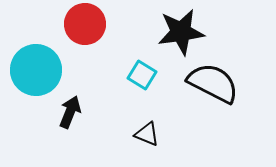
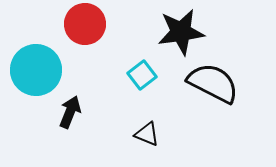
cyan square: rotated 20 degrees clockwise
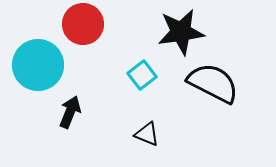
red circle: moved 2 px left
cyan circle: moved 2 px right, 5 px up
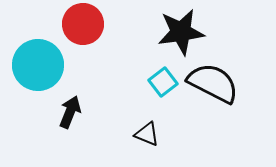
cyan square: moved 21 px right, 7 px down
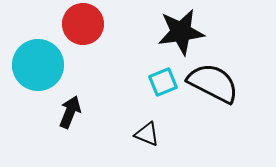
cyan square: rotated 16 degrees clockwise
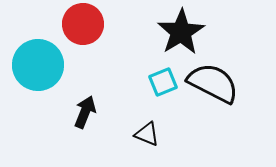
black star: rotated 24 degrees counterclockwise
black arrow: moved 15 px right
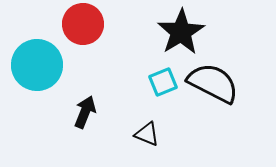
cyan circle: moved 1 px left
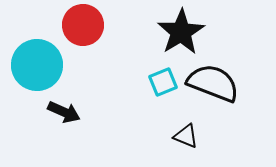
red circle: moved 1 px down
black semicircle: rotated 6 degrees counterclockwise
black arrow: moved 21 px left; rotated 92 degrees clockwise
black triangle: moved 39 px right, 2 px down
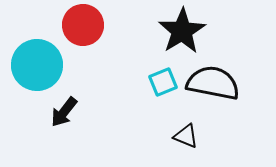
black star: moved 1 px right, 1 px up
black semicircle: rotated 10 degrees counterclockwise
black arrow: rotated 104 degrees clockwise
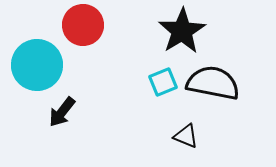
black arrow: moved 2 px left
